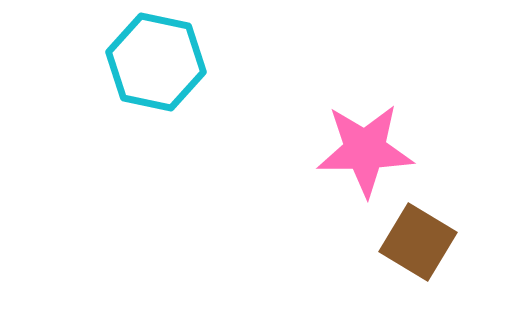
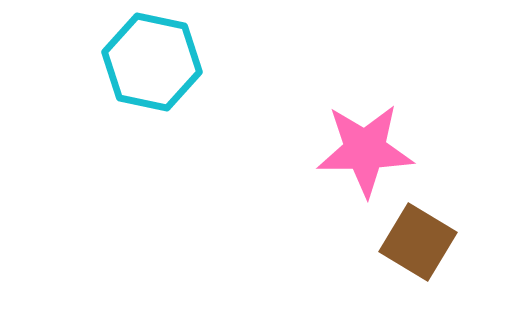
cyan hexagon: moved 4 px left
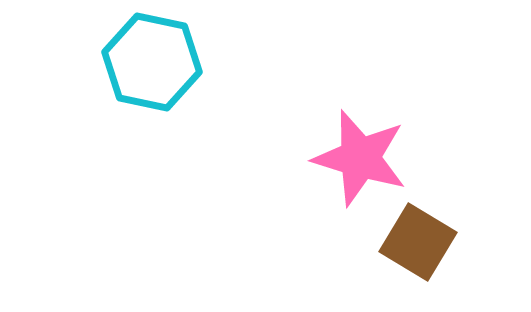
pink star: moved 5 px left, 8 px down; rotated 18 degrees clockwise
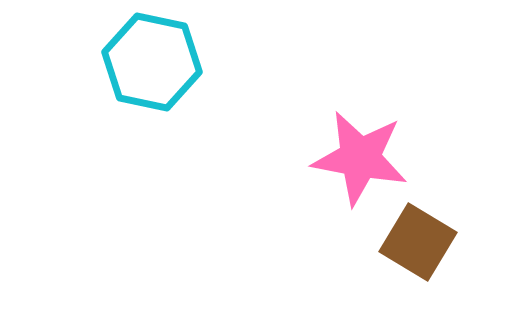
pink star: rotated 6 degrees counterclockwise
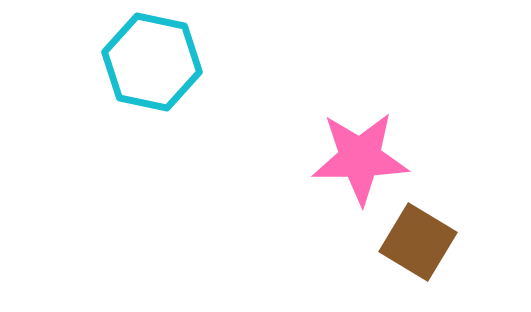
pink star: rotated 12 degrees counterclockwise
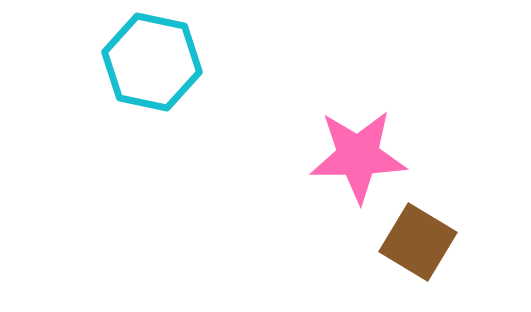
pink star: moved 2 px left, 2 px up
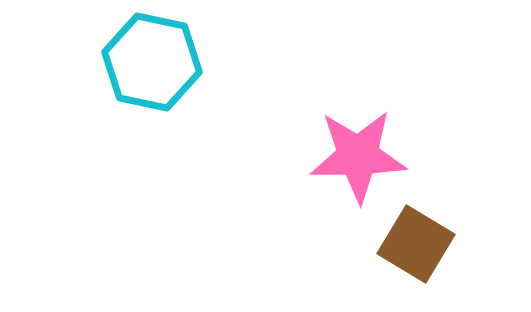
brown square: moved 2 px left, 2 px down
